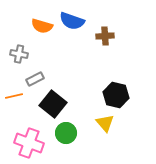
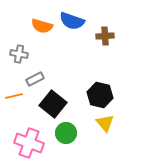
black hexagon: moved 16 px left
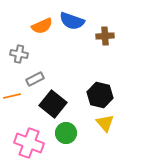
orange semicircle: rotated 40 degrees counterclockwise
orange line: moved 2 px left
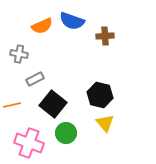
orange line: moved 9 px down
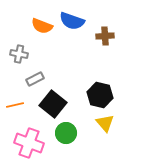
orange semicircle: rotated 45 degrees clockwise
orange line: moved 3 px right
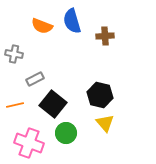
blue semicircle: rotated 55 degrees clockwise
gray cross: moved 5 px left
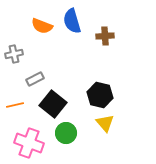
gray cross: rotated 24 degrees counterclockwise
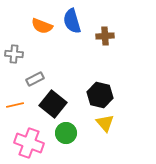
gray cross: rotated 18 degrees clockwise
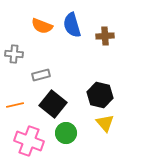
blue semicircle: moved 4 px down
gray rectangle: moved 6 px right, 4 px up; rotated 12 degrees clockwise
pink cross: moved 2 px up
